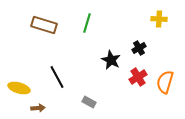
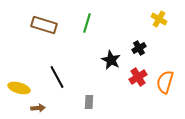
yellow cross: rotated 28 degrees clockwise
gray rectangle: rotated 64 degrees clockwise
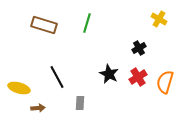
black star: moved 2 px left, 14 px down
gray rectangle: moved 9 px left, 1 px down
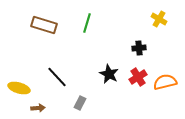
black cross: rotated 24 degrees clockwise
black line: rotated 15 degrees counterclockwise
orange semicircle: rotated 60 degrees clockwise
gray rectangle: rotated 24 degrees clockwise
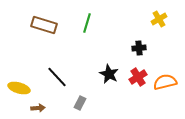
yellow cross: rotated 28 degrees clockwise
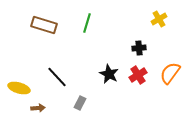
red cross: moved 2 px up
orange semicircle: moved 5 px right, 9 px up; rotated 40 degrees counterclockwise
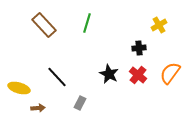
yellow cross: moved 6 px down
brown rectangle: rotated 30 degrees clockwise
red cross: rotated 18 degrees counterclockwise
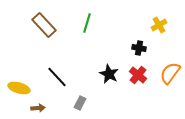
black cross: rotated 16 degrees clockwise
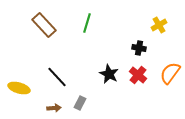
brown arrow: moved 16 px right
